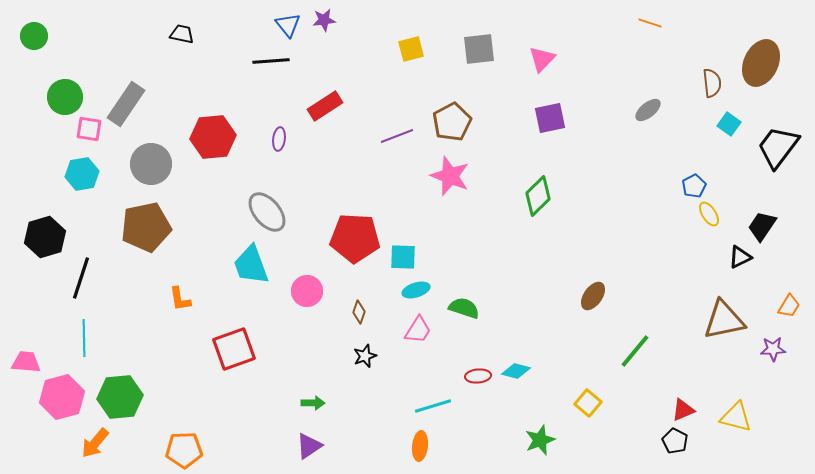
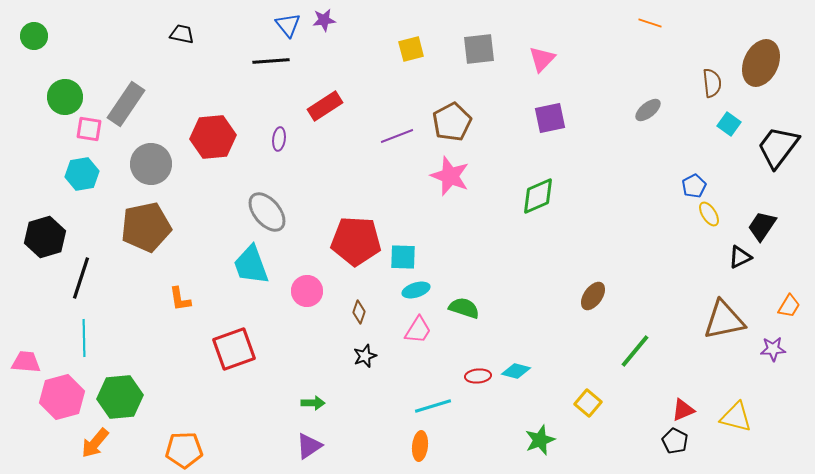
green diamond at (538, 196): rotated 21 degrees clockwise
red pentagon at (355, 238): moved 1 px right, 3 px down
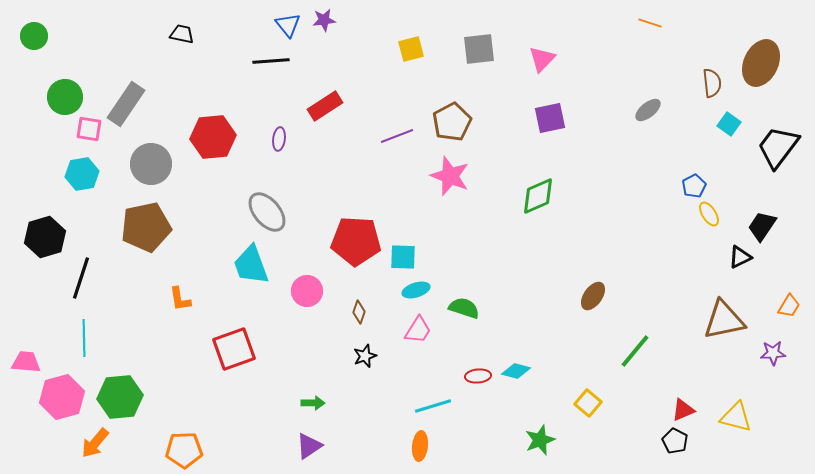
purple star at (773, 349): moved 4 px down
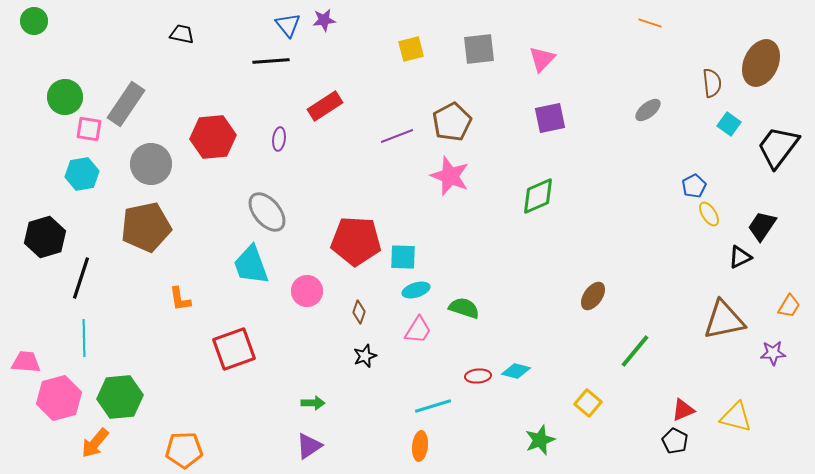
green circle at (34, 36): moved 15 px up
pink hexagon at (62, 397): moved 3 px left, 1 px down
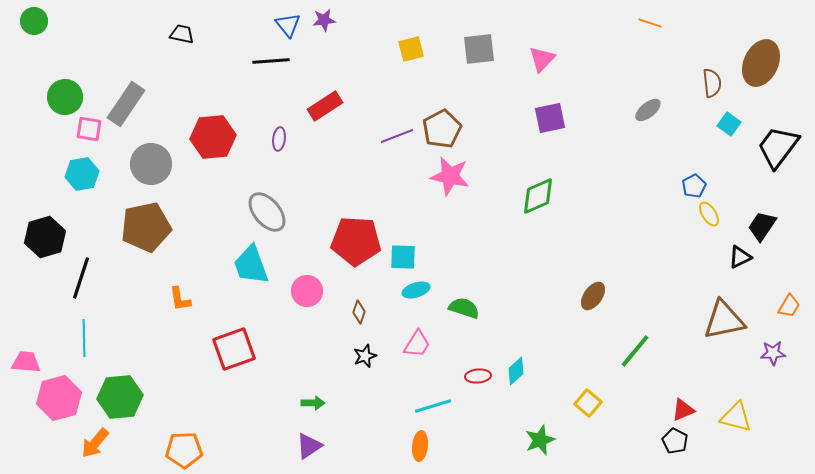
brown pentagon at (452, 122): moved 10 px left, 7 px down
pink star at (450, 176): rotated 9 degrees counterclockwise
pink trapezoid at (418, 330): moved 1 px left, 14 px down
cyan diamond at (516, 371): rotated 56 degrees counterclockwise
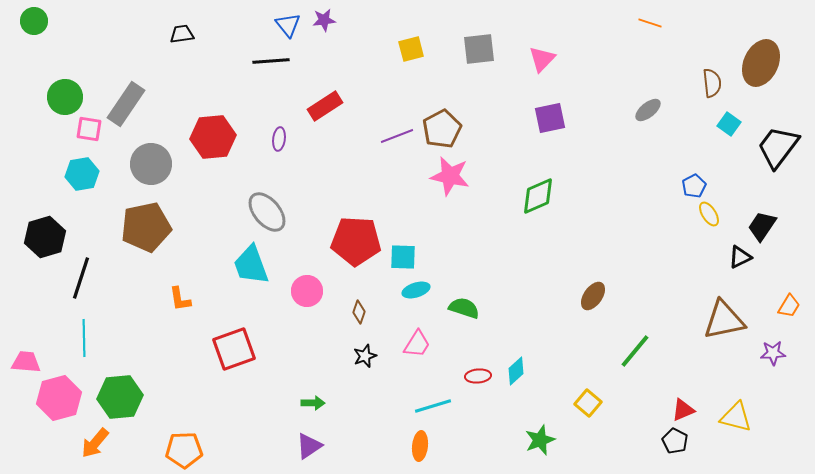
black trapezoid at (182, 34): rotated 20 degrees counterclockwise
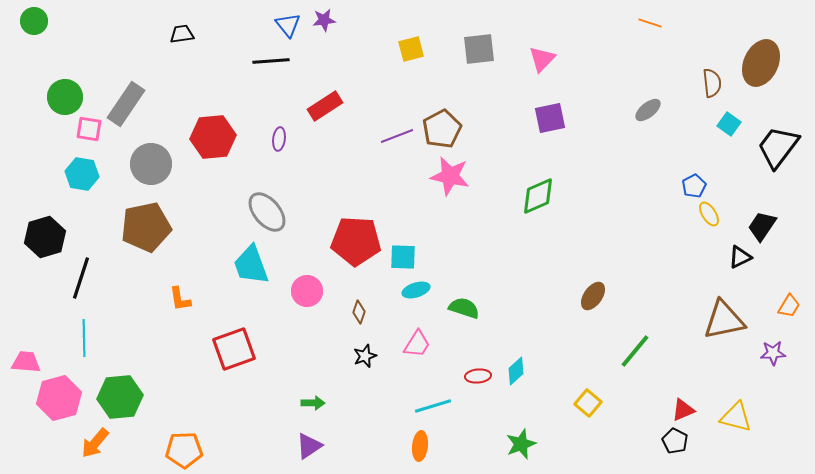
cyan hexagon at (82, 174): rotated 20 degrees clockwise
green star at (540, 440): moved 19 px left, 4 px down
